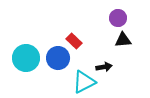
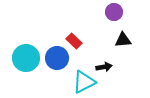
purple circle: moved 4 px left, 6 px up
blue circle: moved 1 px left
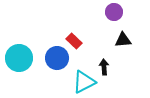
cyan circle: moved 7 px left
black arrow: rotated 84 degrees counterclockwise
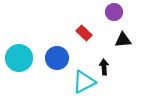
red rectangle: moved 10 px right, 8 px up
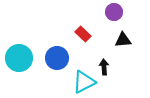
red rectangle: moved 1 px left, 1 px down
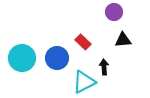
red rectangle: moved 8 px down
cyan circle: moved 3 px right
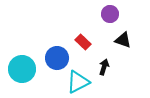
purple circle: moved 4 px left, 2 px down
black triangle: rotated 24 degrees clockwise
cyan circle: moved 11 px down
black arrow: rotated 21 degrees clockwise
cyan triangle: moved 6 px left
